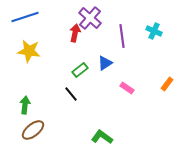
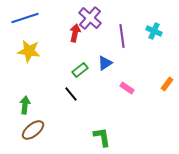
blue line: moved 1 px down
green L-shape: rotated 45 degrees clockwise
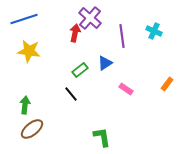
blue line: moved 1 px left, 1 px down
pink rectangle: moved 1 px left, 1 px down
brown ellipse: moved 1 px left, 1 px up
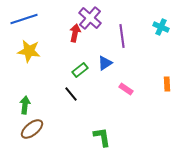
cyan cross: moved 7 px right, 4 px up
orange rectangle: rotated 40 degrees counterclockwise
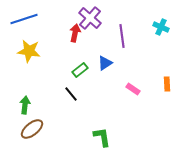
pink rectangle: moved 7 px right
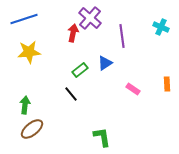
red arrow: moved 2 px left
yellow star: moved 1 px down; rotated 15 degrees counterclockwise
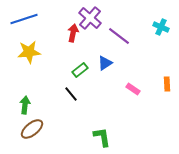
purple line: moved 3 px left; rotated 45 degrees counterclockwise
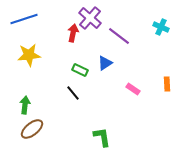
yellow star: moved 3 px down
green rectangle: rotated 63 degrees clockwise
black line: moved 2 px right, 1 px up
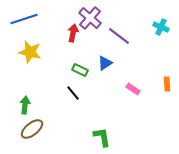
yellow star: moved 1 px right, 3 px up; rotated 20 degrees clockwise
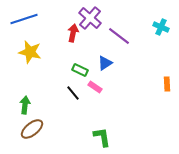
pink rectangle: moved 38 px left, 2 px up
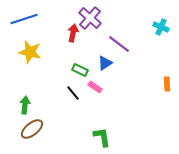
purple line: moved 8 px down
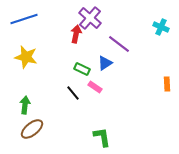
red arrow: moved 3 px right, 1 px down
yellow star: moved 4 px left, 5 px down
green rectangle: moved 2 px right, 1 px up
